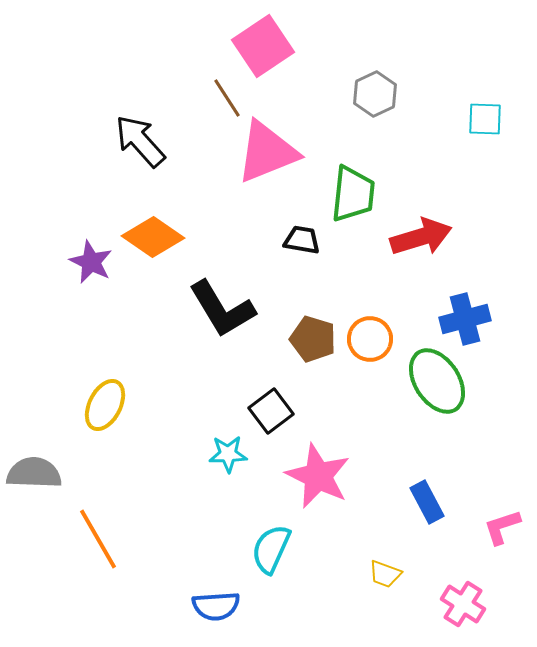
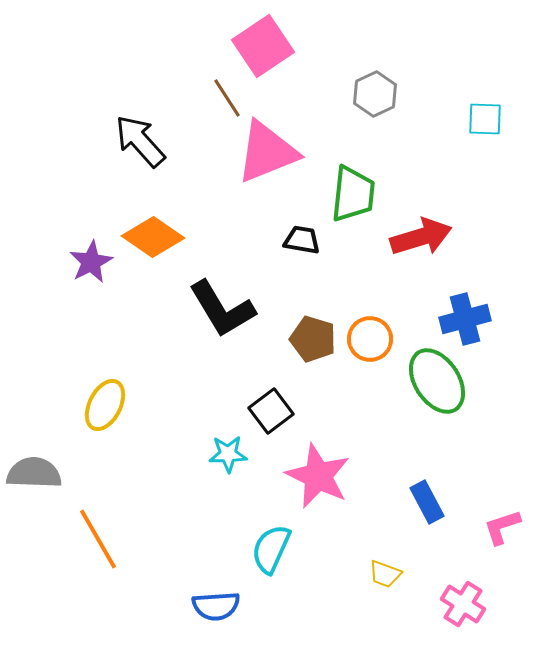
purple star: rotated 18 degrees clockwise
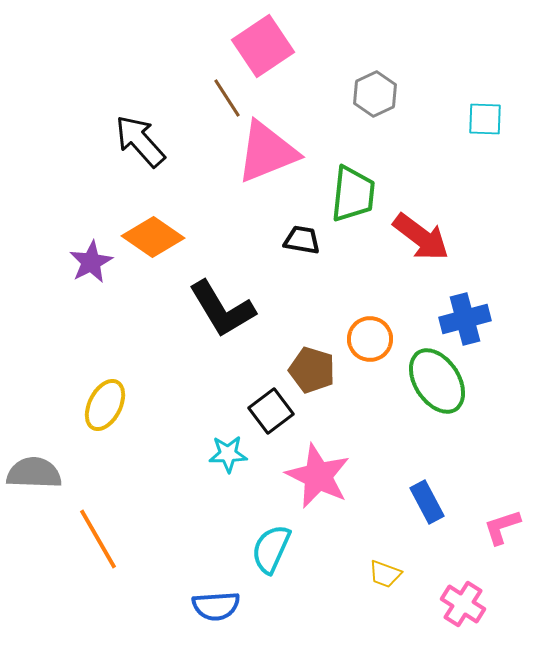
red arrow: rotated 54 degrees clockwise
brown pentagon: moved 1 px left, 31 px down
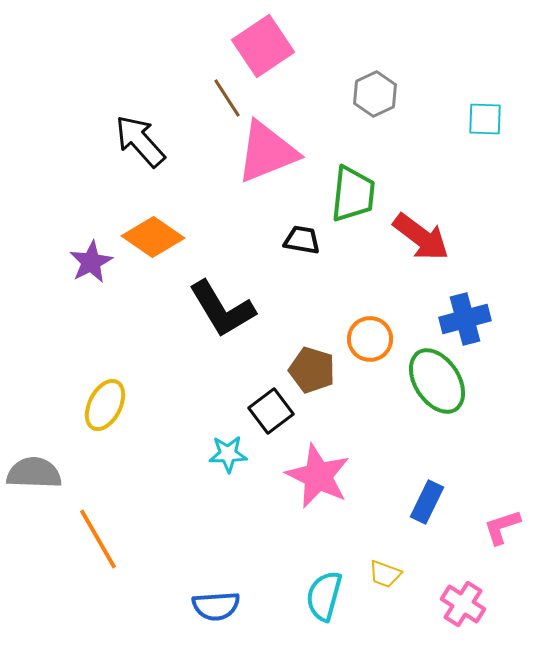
blue rectangle: rotated 54 degrees clockwise
cyan semicircle: moved 53 px right, 47 px down; rotated 9 degrees counterclockwise
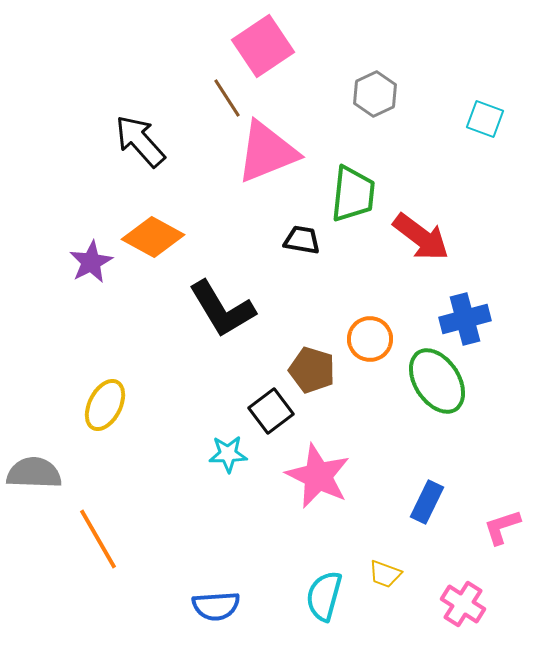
cyan square: rotated 18 degrees clockwise
orange diamond: rotated 6 degrees counterclockwise
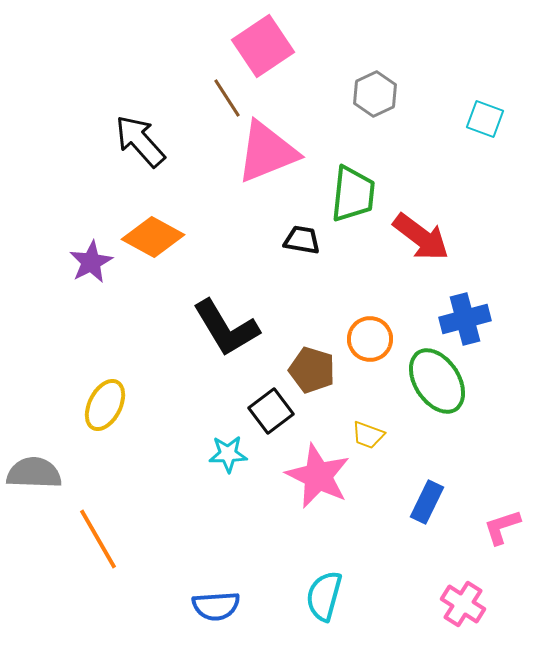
black L-shape: moved 4 px right, 19 px down
yellow trapezoid: moved 17 px left, 139 px up
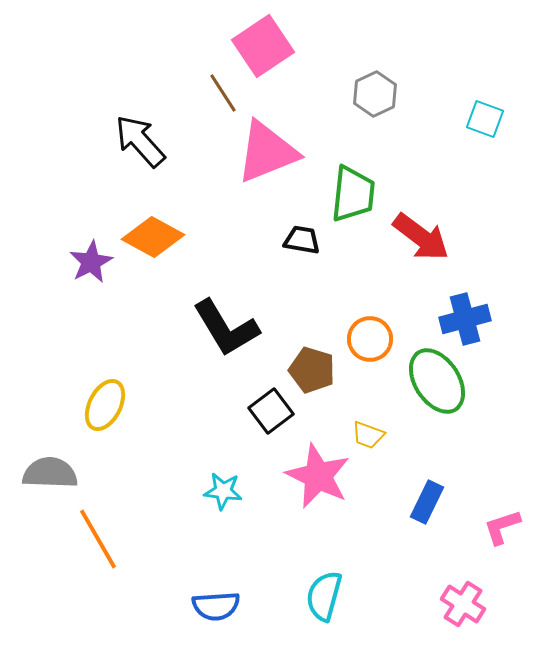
brown line: moved 4 px left, 5 px up
cyan star: moved 5 px left, 37 px down; rotated 9 degrees clockwise
gray semicircle: moved 16 px right
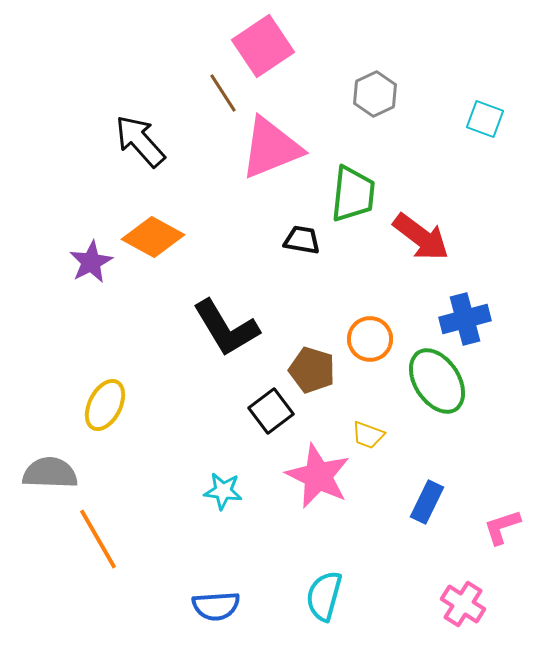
pink triangle: moved 4 px right, 4 px up
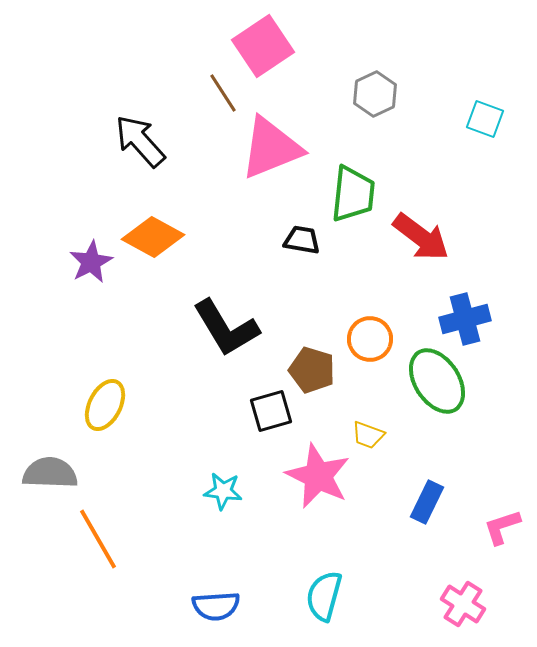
black square: rotated 21 degrees clockwise
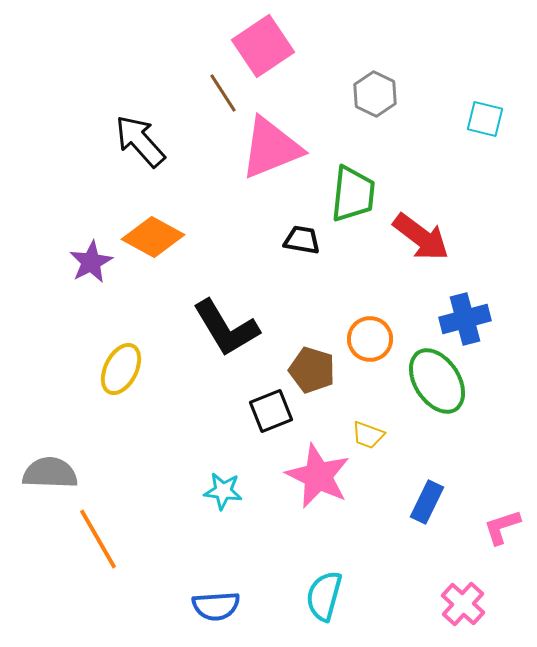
gray hexagon: rotated 9 degrees counterclockwise
cyan square: rotated 6 degrees counterclockwise
yellow ellipse: moved 16 px right, 36 px up
black square: rotated 6 degrees counterclockwise
pink cross: rotated 9 degrees clockwise
